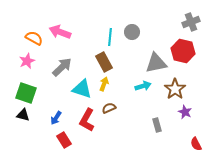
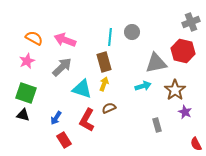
pink arrow: moved 5 px right, 8 px down
brown rectangle: rotated 12 degrees clockwise
brown star: moved 1 px down
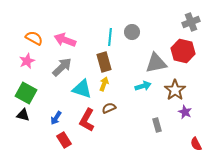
green square: rotated 10 degrees clockwise
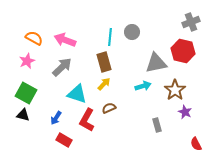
yellow arrow: rotated 24 degrees clockwise
cyan triangle: moved 5 px left, 5 px down
red rectangle: rotated 28 degrees counterclockwise
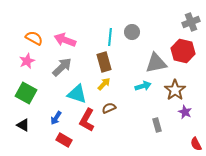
black triangle: moved 10 px down; rotated 16 degrees clockwise
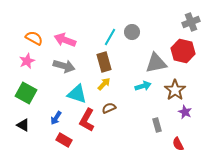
cyan line: rotated 24 degrees clockwise
gray arrow: moved 2 px right, 1 px up; rotated 60 degrees clockwise
red semicircle: moved 18 px left
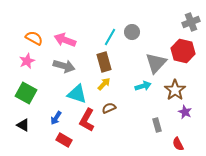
gray triangle: rotated 35 degrees counterclockwise
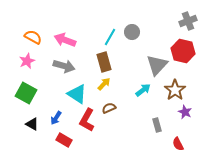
gray cross: moved 3 px left, 1 px up
orange semicircle: moved 1 px left, 1 px up
gray triangle: moved 1 px right, 2 px down
cyan arrow: moved 4 px down; rotated 21 degrees counterclockwise
cyan triangle: rotated 15 degrees clockwise
black triangle: moved 9 px right, 1 px up
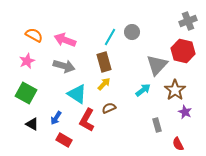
orange semicircle: moved 1 px right, 2 px up
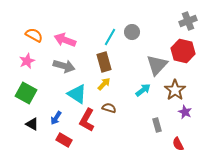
brown semicircle: rotated 40 degrees clockwise
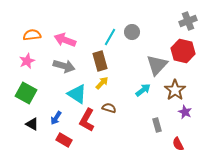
orange semicircle: moved 2 px left; rotated 36 degrees counterclockwise
brown rectangle: moved 4 px left, 1 px up
yellow arrow: moved 2 px left, 1 px up
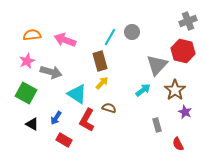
gray arrow: moved 13 px left, 6 px down
